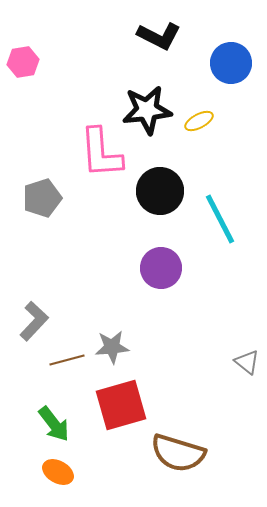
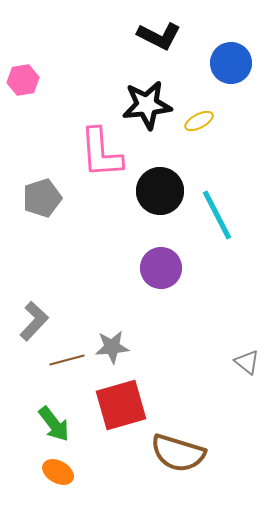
pink hexagon: moved 18 px down
black star: moved 5 px up
cyan line: moved 3 px left, 4 px up
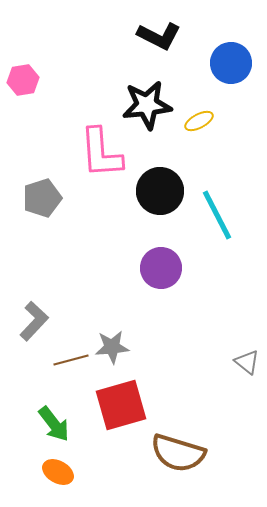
brown line: moved 4 px right
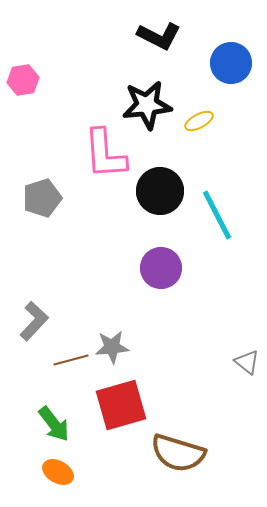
pink L-shape: moved 4 px right, 1 px down
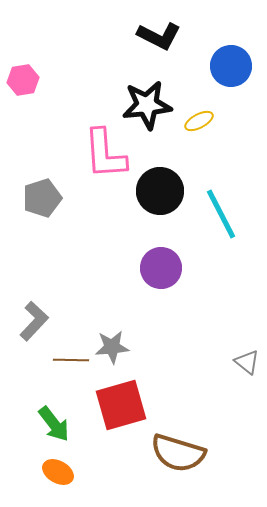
blue circle: moved 3 px down
cyan line: moved 4 px right, 1 px up
brown line: rotated 16 degrees clockwise
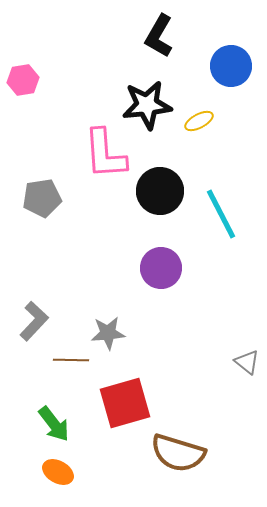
black L-shape: rotated 93 degrees clockwise
gray pentagon: rotated 9 degrees clockwise
gray star: moved 4 px left, 14 px up
red square: moved 4 px right, 2 px up
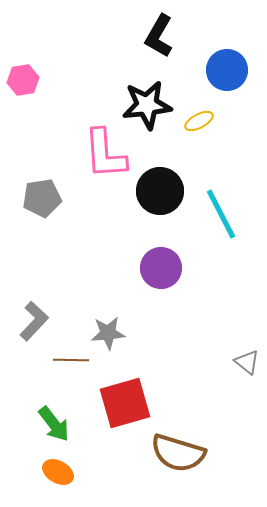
blue circle: moved 4 px left, 4 px down
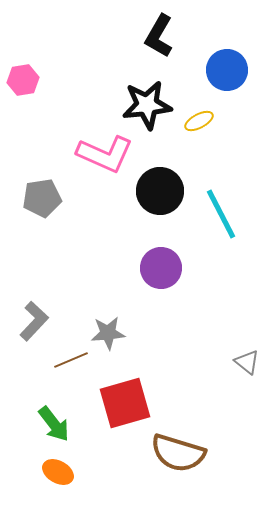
pink L-shape: rotated 62 degrees counterclockwise
brown line: rotated 24 degrees counterclockwise
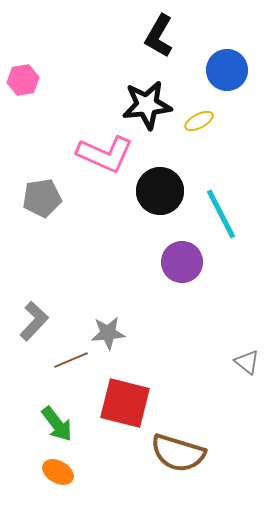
purple circle: moved 21 px right, 6 px up
red square: rotated 30 degrees clockwise
green arrow: moved 3 px right
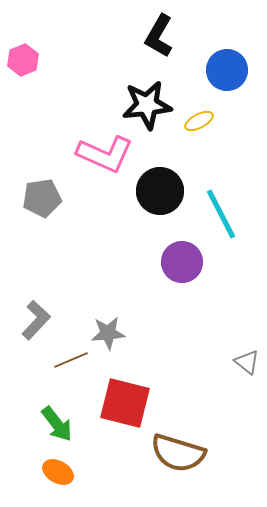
pink hexagon: moved 20 px up; rotated 12 degrees counterclockwise
gray L-shape: moved 2 px right, 1 px up
